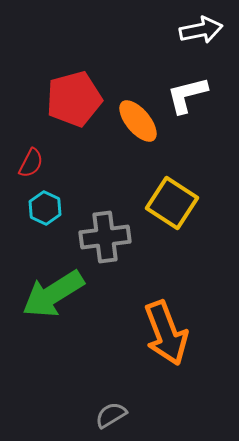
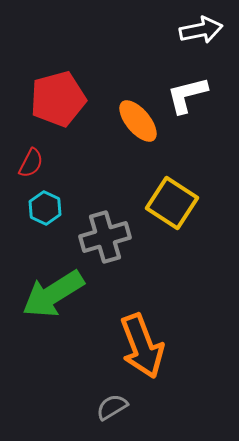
red pentagon: moved 16 px left
gray cross: rotated 9 degrees counterclockwise
orange arrow: moved 24 px left, 13 px down
gray semicircle: moved 1 px right, 8 px up
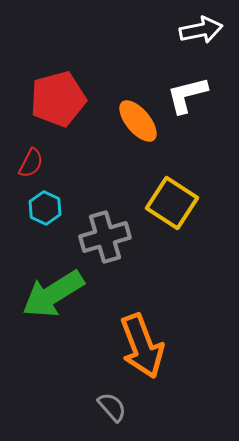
gray semicircle: rotated 80 degrees clockwise
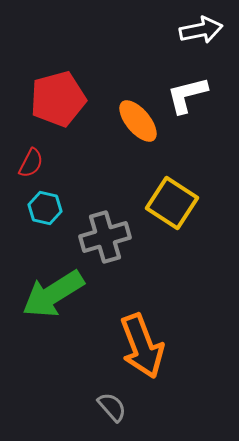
cyan hexagon: rotated 12 degrees counterclockwise
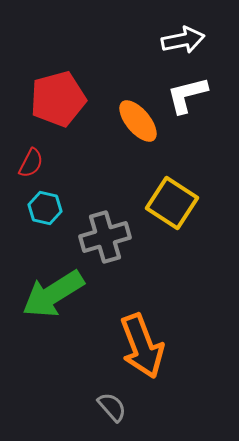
white arrow: moved 18 px left, 10 px down
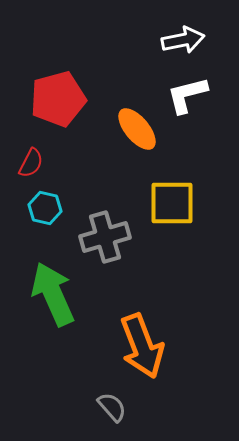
orange ellipse: moved 1 px left, 8 px down
yellow square: rotated 33 degrees counterclockwise
green arrow: rotated 98 degrees clockwise
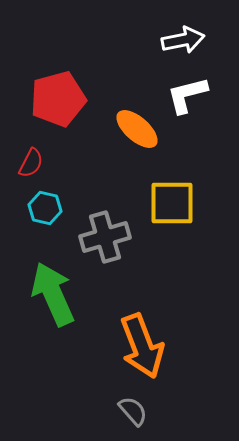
orange ellipse: rotated 9 degrees counterclockwise
gray semicircle: moved 21 px right, 4 px down
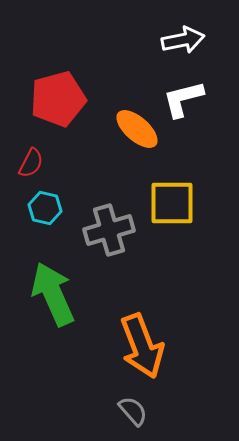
white L-shape: moved 4 px left, 4 px down
gray cross: moved 4 px right, 7 px up
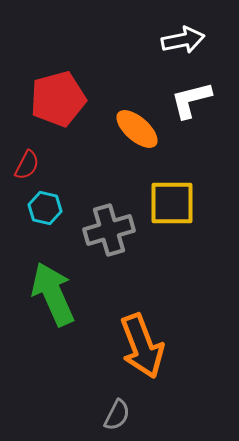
white L-shape: moved 8 px right, 1 px down
red semicircle: moved 4 px left, 2 px down
gray semicircle: moved 16 px left, 4 px down; rotated 68 degrees clockwise
